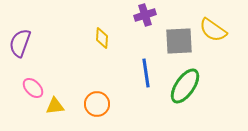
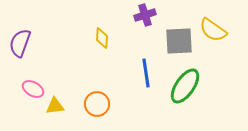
pink ellipse: moved 1 px down; rotated 15 degrees counterclockwise
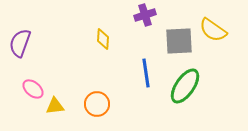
yellow diamond: moved 1 px right, 1 px down
pink ellipse: rotated 10 degrees clockwise
